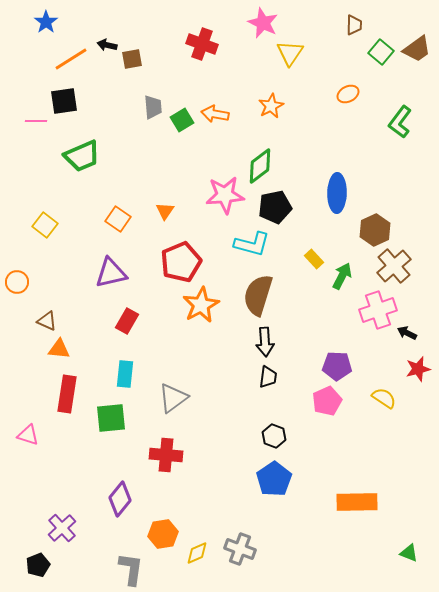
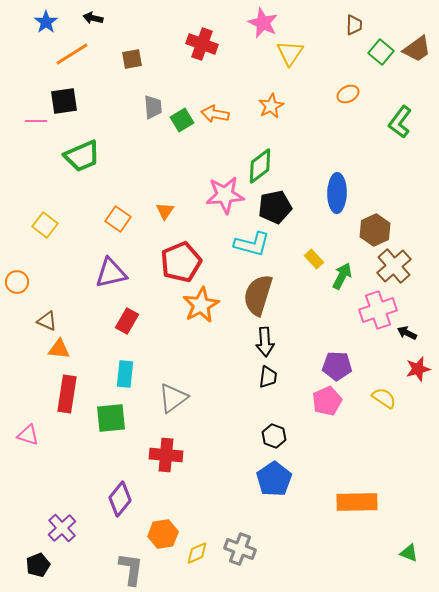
black arrow at (107, 45): moved 14 px left, 27 px up
orange line at (71, 59): moved 1 px right, 5 px up
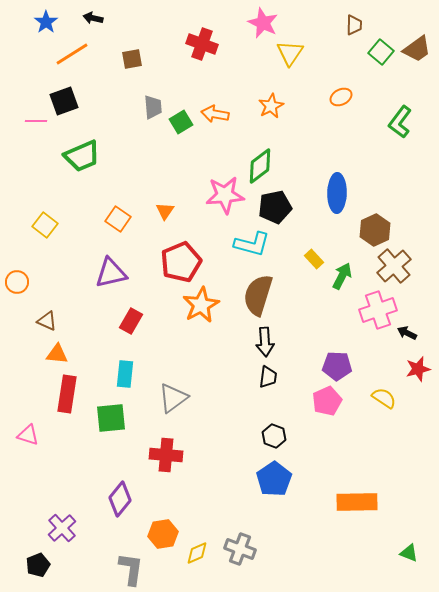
orange ellipse at (348, 94): moved 7 px left, 3 px down
black square at (64, 101): rotated 12 degrees counterclockwise
green square at (182, 120): moved 1 px left, 2 px down
red rectangle at (127, 321): moved 4 px right
orange triangle at (59, 349): moved 2 px left, 5 px down
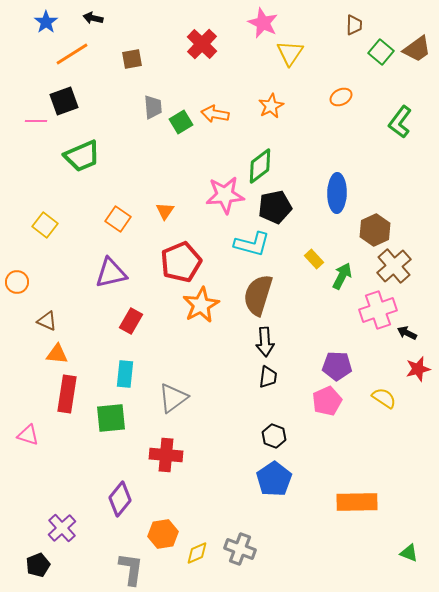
red cross at (202, 44): rotated 24 degrees clockwise
